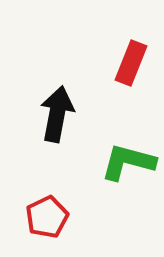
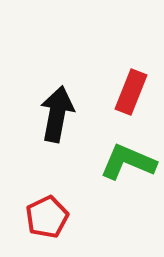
red rectangle: moved 29 px down
green L-shape: rotated 8 degrees clockwise
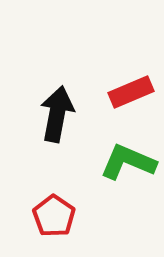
red rectangle: rotated 45 degrees clockwise
red pentagon: moved 7 px right, 1 px up; rotated 12 degrees counterclockwise
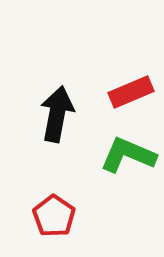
green L-shape: moved 7 px up
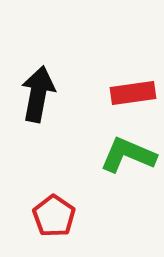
red rectangle: moved 2 px right, 1 px down; rotated 15 degrees clockwise
black arrow: moved 19 px left, 20 px up
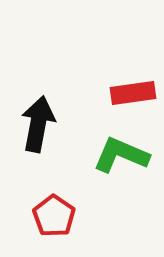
black arrow: moved 30 px down
green L-shape: moved 7 px left
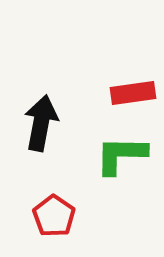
black arrow: moved 3 px right, 1 px up
green L-shape: rotated 22 degrees counterclockwise
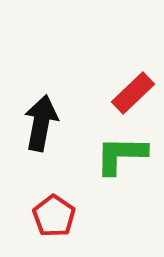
red rectangle: rotated 36 degrees counterclockwise
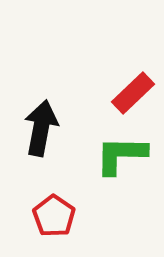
black arrow: moved 5 px down
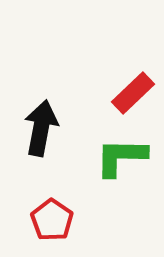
green L-shape: moved 2 px down
red pentagon: moved 2 px left, 4 px down
